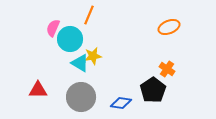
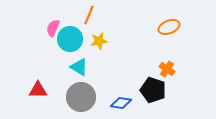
yellow star: moved 6 px right, 15 px up
cyan triangle: moved 1 px left, 4 px down
black pentagon: rotated 20 degrees counterclockwise
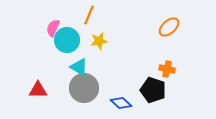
orange ellipse: rotated 20 degrees counterclockwise
cyan circle: moved 3 px left, 1 px down
orange cross: rotated 21 degrees counterclockwise
gray circle: moved 3 px right, 9 px up
blue diamond: rotated 35 degrees clockwise
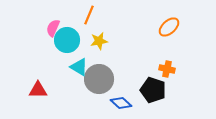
gray circle: moved 15 px right, 9 px up
